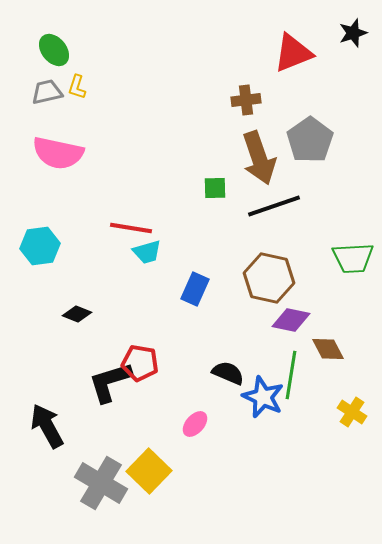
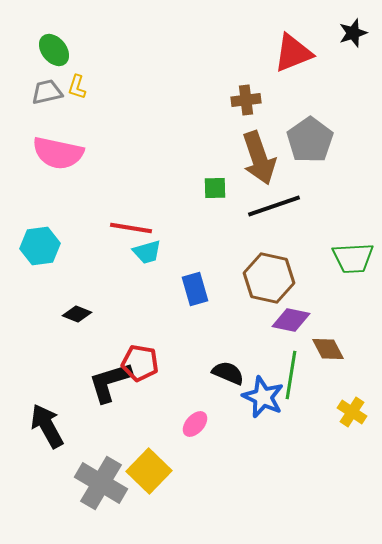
blue rectangle: rotated 40 degrees counterclockwise
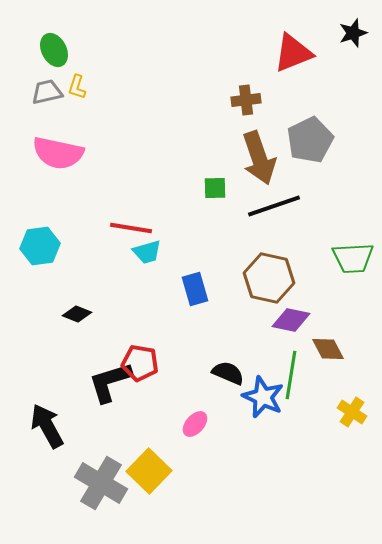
green ellipse: rotated 12 degrees clockwise
gray pentagon: rotated 9 degrees clockwise
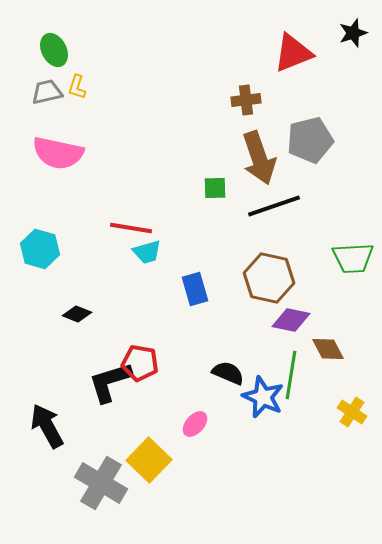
gray pentagon: rotated 12 degrees clockwise
cyan hexagon: moved 3 px down; rotated 24 degrees clockwise
yellow square: moved 11 px up
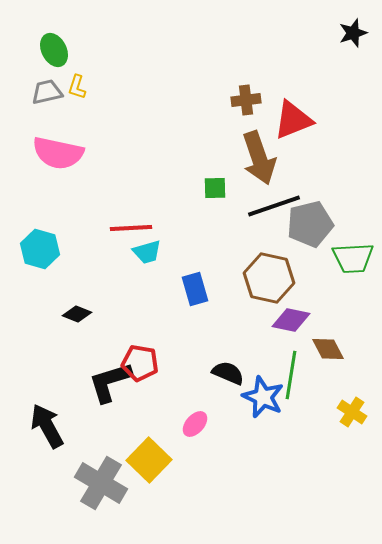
red triangle: moved 67 px down
gray pentagon: moved 84 px down
red line: rotated 12 degrees counterclockwise
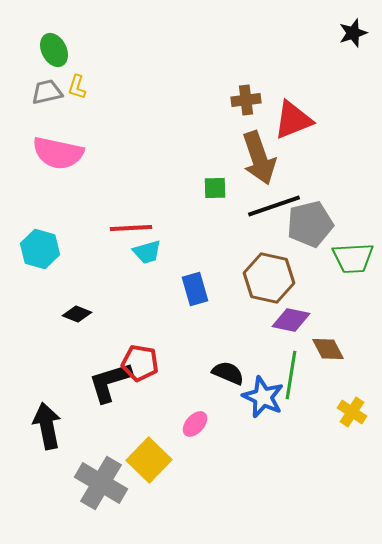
black arrow: rotated 18 degrees clockwise
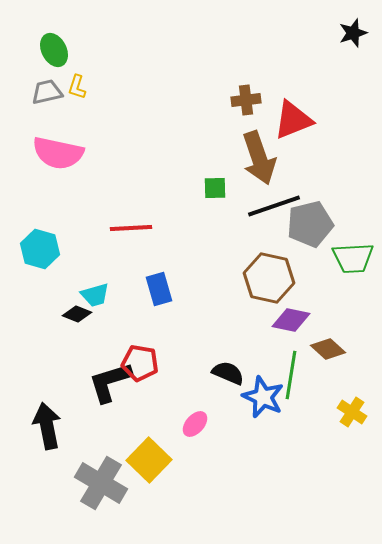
cyan trapezoid: moved 52 px left, 43 px down
blue rectangle: moved 36 px left
brown diamond: rotated 20 degrees counterclockwise
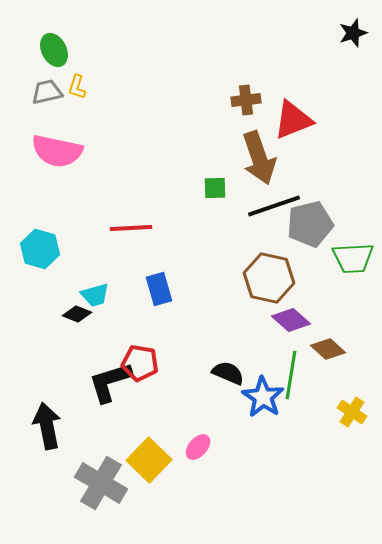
pink semicircle: moved 1 px left, 2 px up
purple diamond: rotated 30 degrees clockwise
blue star: rotated 9 degrees clockwise
pink ellipse: moved 3 px right, 23 px down
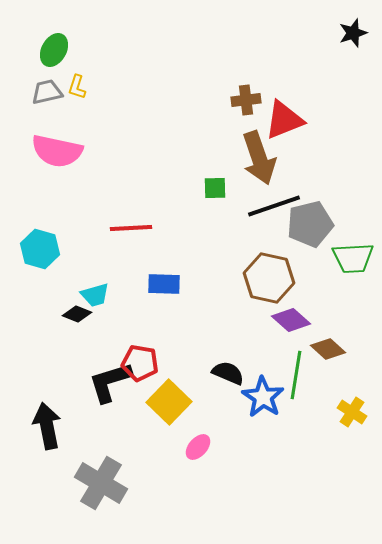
green ellipse: rotated 56 degrees clockwise
red triangle: moved 9 px left
blue rectangle: moved 5 px right, 5 px up; rotated 72 degrees counterclockwise
green line: moved 5 px right
yellow square: moved 20 px right, 58 px up
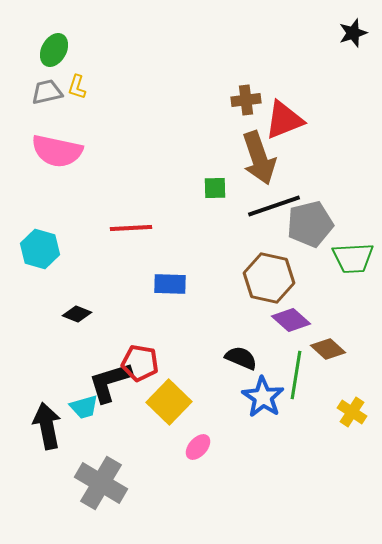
blue rectangle: moved 6 px right
cyan trapezoid: moved 11 px left, 112 px down
black semicircle: moved 13 px right, 15 px up
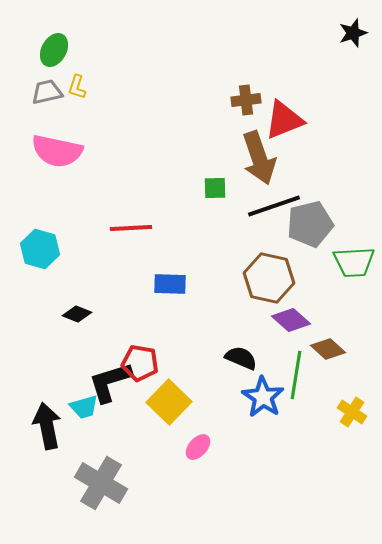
green trapezoid: moved 1 px right, 4 px down
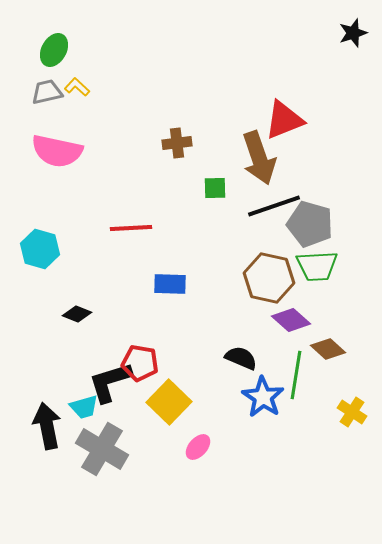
yellow L-shape: rotated 115 degrees clockwise
brown cross: moved 69 px left, 43 px down
gray pentagon: rotated 30 degrees clockwise
green trapezoid: moved 37 px left, 4 px down
gray cross: moved 1 px right, 34 px up
